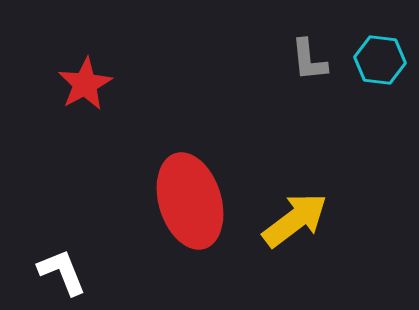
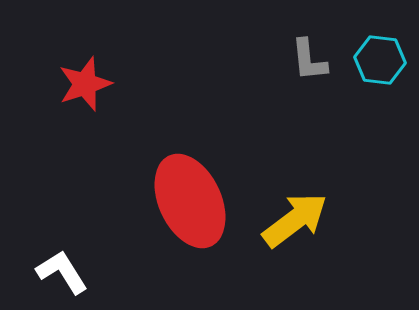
red star: rotated 10 degrees clockwise
red ellipse: rotated 8 degrees counterclockwise
white L-shape: rotated 10 degrees counterclockwise
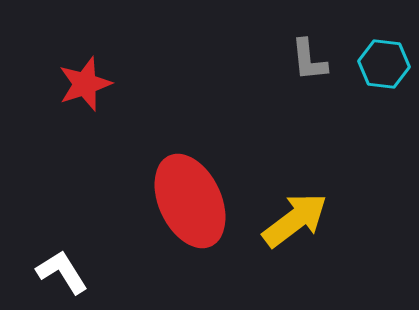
cyan hexagon: moved 4 px right, 4 px down
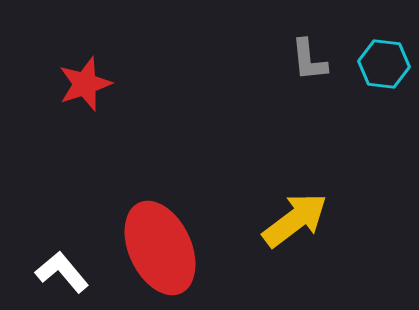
red ellipse: moved 30 px left, 47 px down
white L-shape: rotated 8 degrees counterclockwise
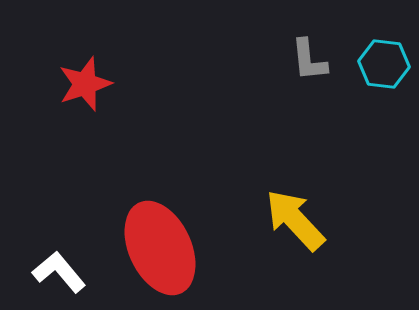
yellow arrow: rotated 96 degrees counterclockwise
white L-shape: moved 3 px left
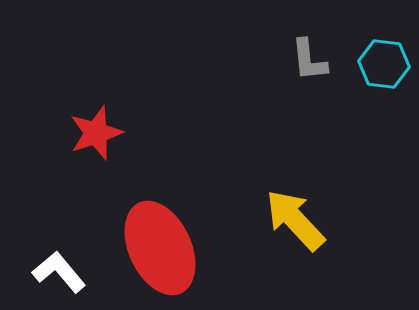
red star: moved 11 px right, 49 px down
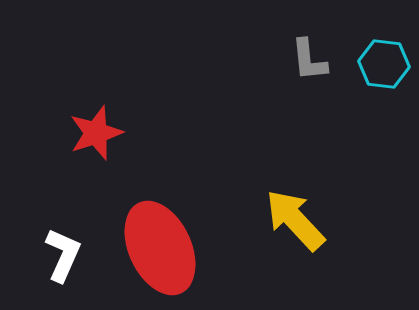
white L-shape: moved 4 px right, 17 px up; rotated 64 degrees clockwise
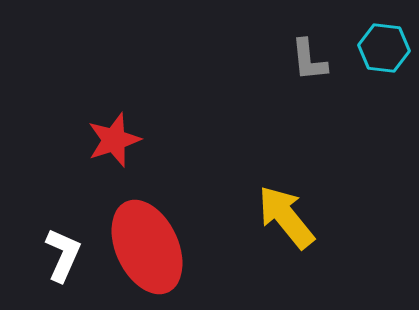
cyan hexagon: moved 16 px up
red star: moved 18 px right, 7 px down
yellow arrow: moved 9 px left, 3 px up; rotated 4 degrees clockwise
red ellipse: moved 13 px left, 1 px up
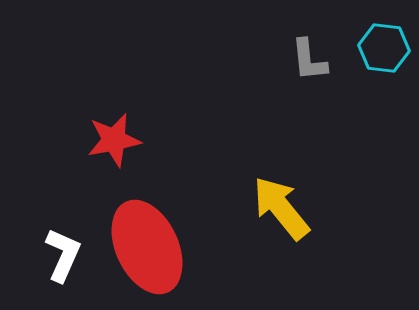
red star: rotated 8 degrees clockwise
yellow arrow: moved 5 px left, 9 px up
